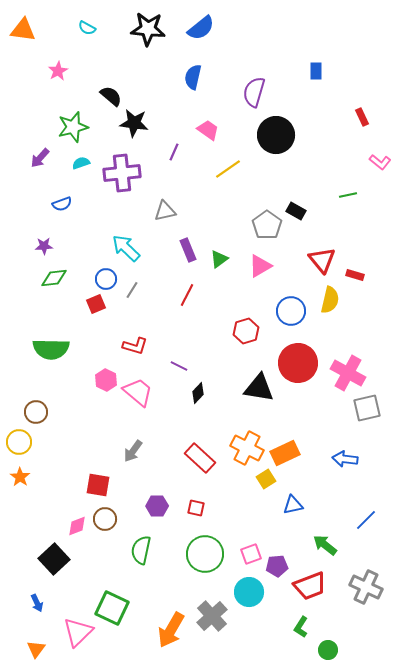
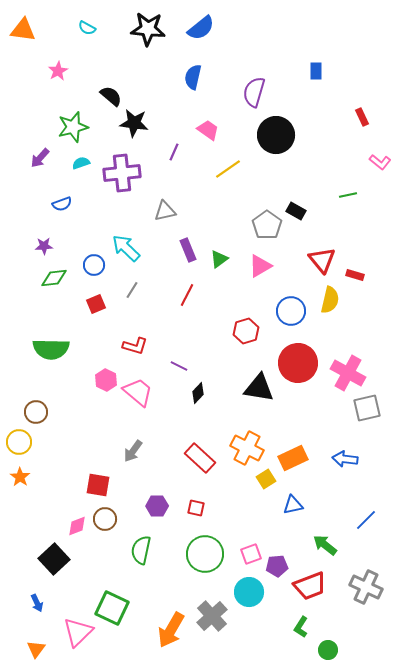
blue circle at (106, 279): moved 12 px left, 14 px up
orange rectangle at (285, 453): moved 8 px right, 5 px down
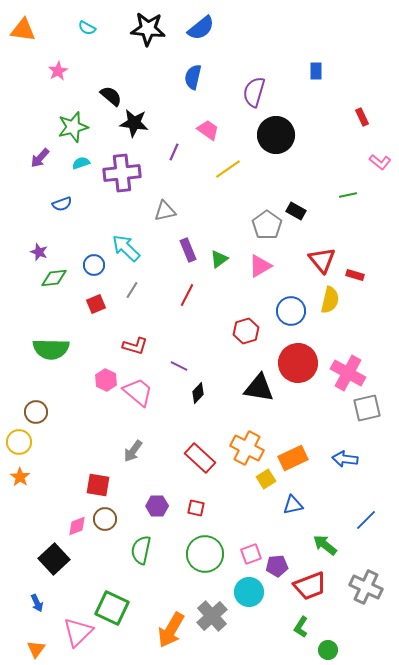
purple star at (44, 246): moved 5 px left, 6 px down; rotated 24 degrees clockwise
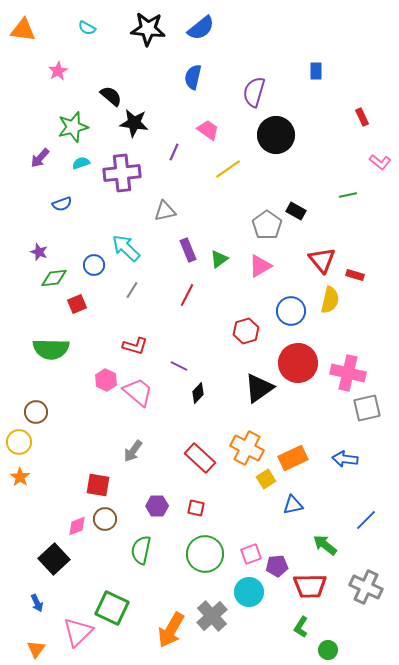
red square at (96, 304): moved 19 px left
pink cross at (348, 373): rotated 16 degrees counterclockwise
black triangle at (259, 388): rotated 44 degrees counterclockwise
red trapezoid at (310, 586): rotated 20 degrees clockwise
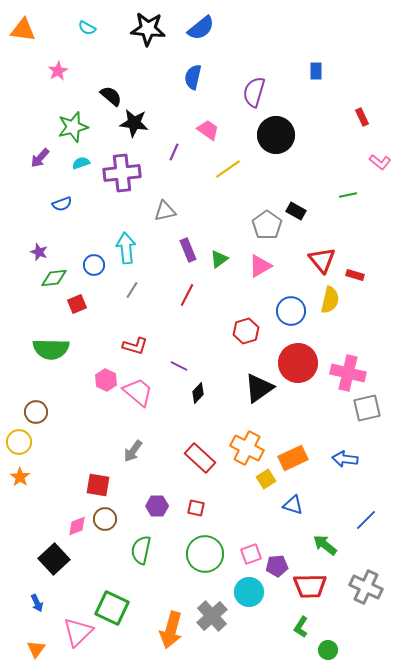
cyan arrow at (126, 248): rotated 40 degrees clockwise
blue triangle at (293, 505): rotated 30 degrees clockwise
orange arrow at (171, 630): rotated 15 degrees counterclockwise
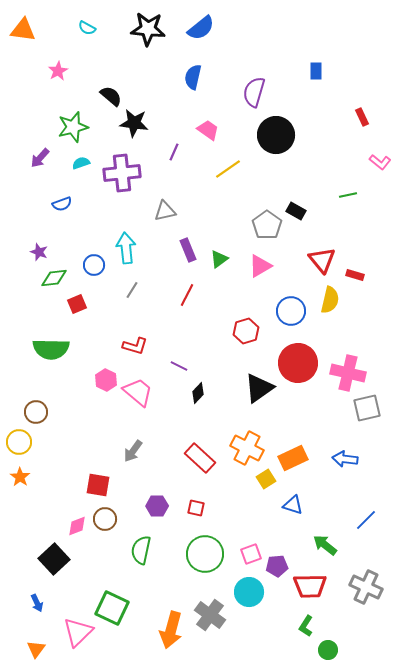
gray cross at (212, 616): moved 2 px left, 1 px up; rotated 12 degrees counterclockwise
green L-shape at (301, 627): moved 5 px right, 1 px up
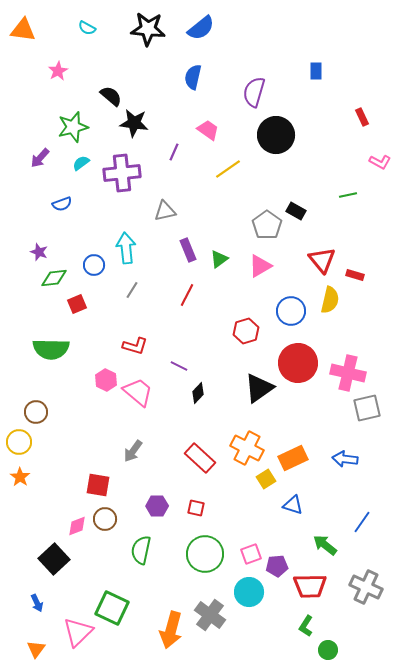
pink L-shape at (380, 162): rotated 10 degrees counterclockwise
cyan semicircle at (81, 163): rotated 18 degrees counterclockwise
blue line at (366, 520): moved 4 px left, 2 px down; rotated 10 degrees counterclockwise
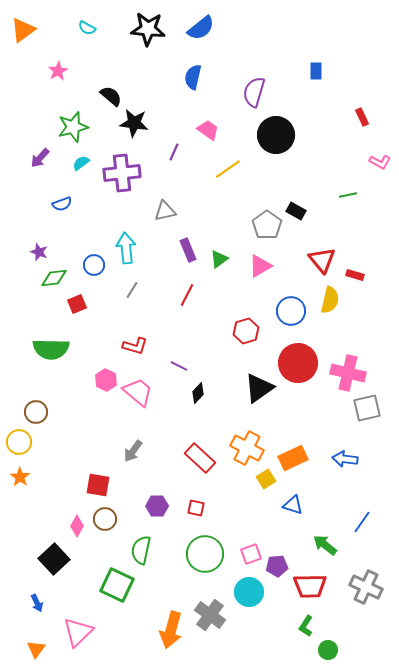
orange triangle at (23, 30): rotated 44 degrees counterclockwise
pink diamond at (77, 526): rotated 40 degrees counterclockwise
green square at (112, 608): moved 5 px right, 23 px up
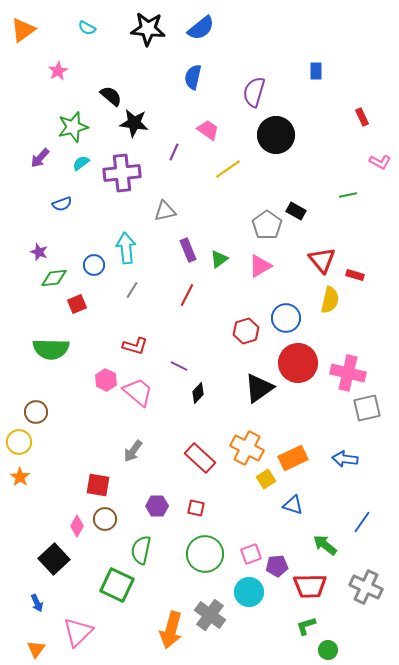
blue circle at (291, 311): moved 5 px left, 7 px down
green L-shape at (306, 626): rotated 40 degrees clockwise
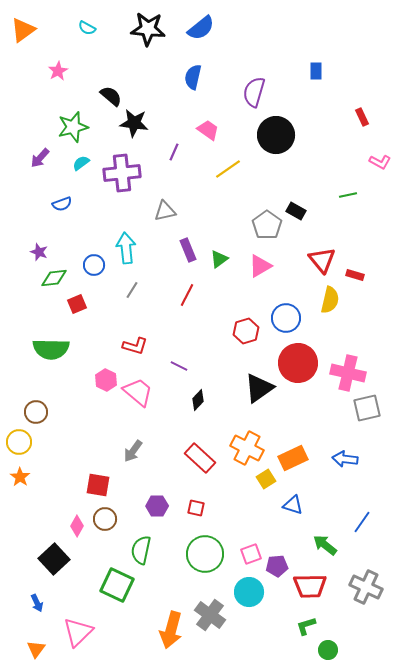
black diamond at (198, 393): moved 7 px down
